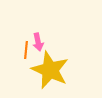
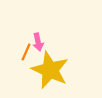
orange line: moved 2 px down; rotated 18 degrees clockwise
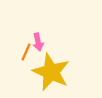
yellow star: moved 1 px right, 2 px down
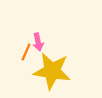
yellow star: moved 1 px right, 1 px up; rotated 15 degrees counterclockwise
